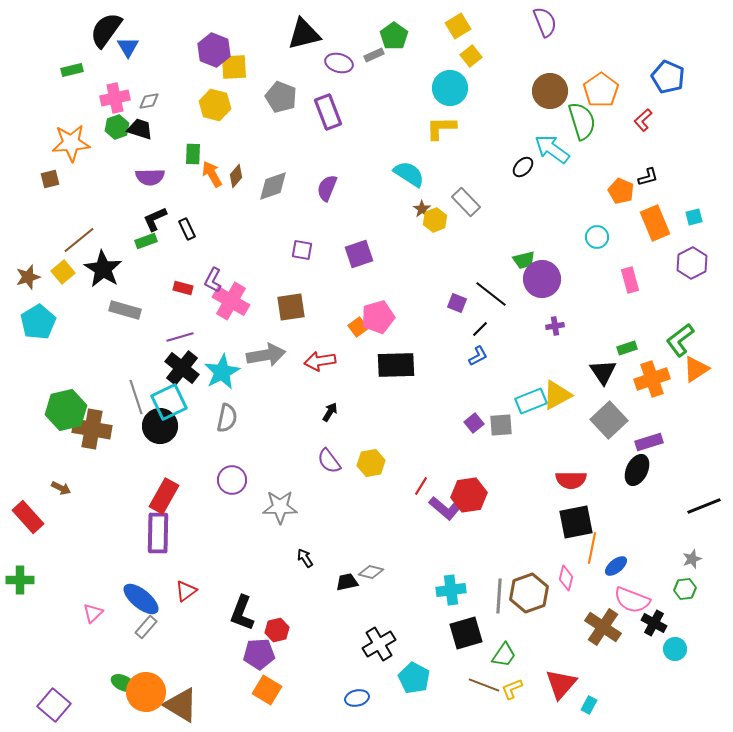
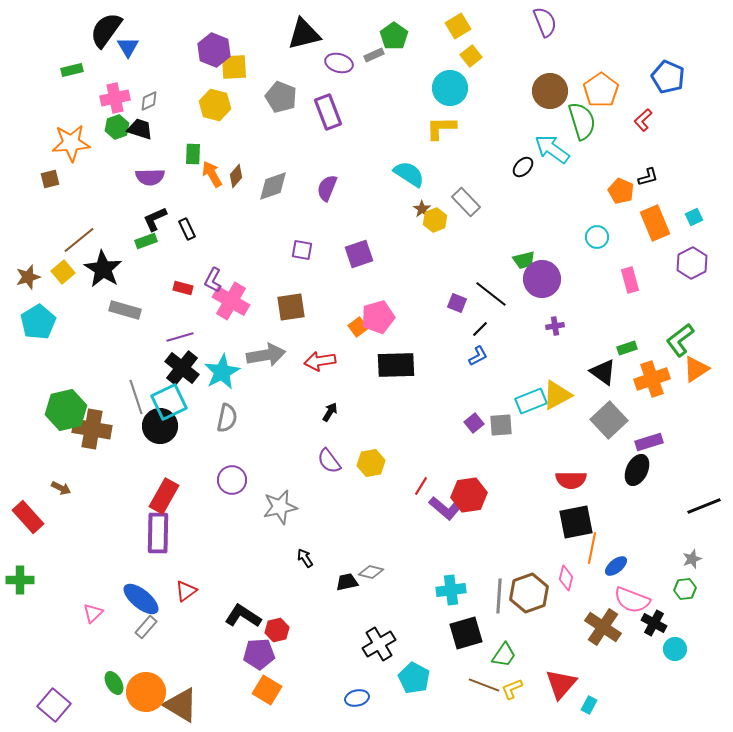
gray diamond at (149, 101): rotated 15 degrees counterclockwise
cyan square at (694, 217): rotated 12 degrees counterclockwise
black triangle at (603, 372): rotated 20 degrees counterclockwise
gray star at (280, 507): rotated 12 degrees counterclockwise
black L-shape at (242, 613): moved 1 px right, 3 px down; rotated 102 degrees clockwise
green ellipse at (123, 683): moved 9 px left; rotated 35 degrees clockwise
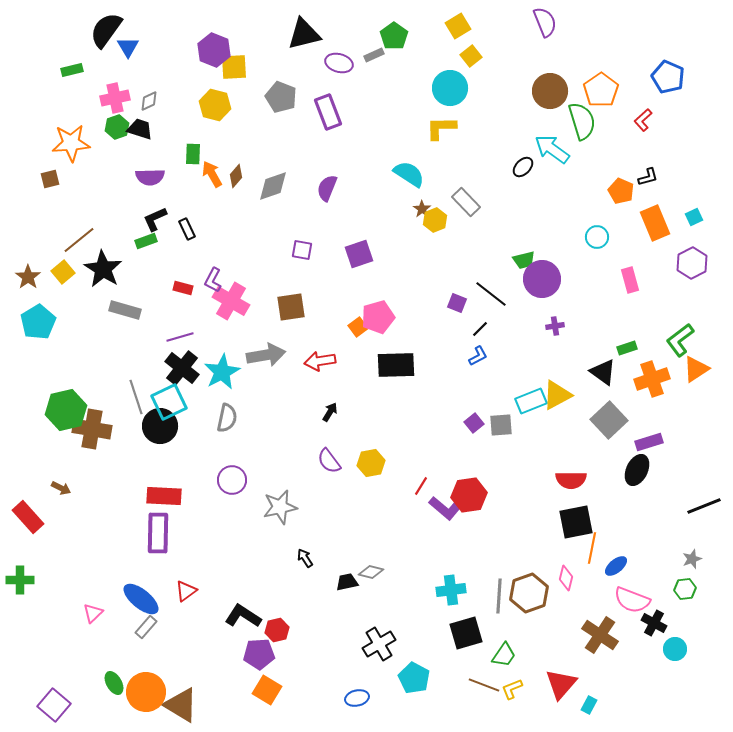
brown star at (28, 277): rotated 20 degrees counterclockwise
red rectangle at (164, 496): rotated 64 degrees clockwise
brown cross at (603, 627): moved 3 px left, 8 px down
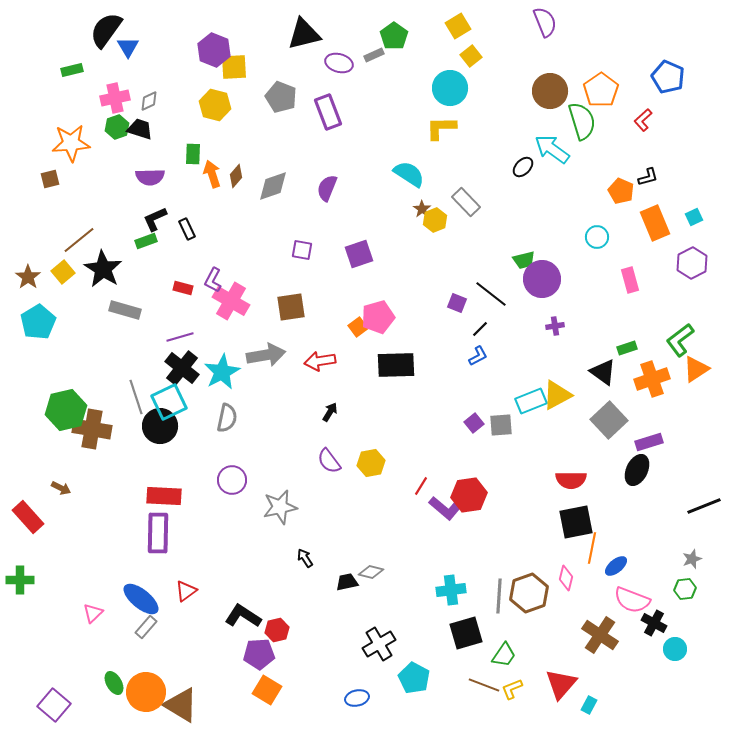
orange arrow at (212, 174): rotated 12 degrees clockwise
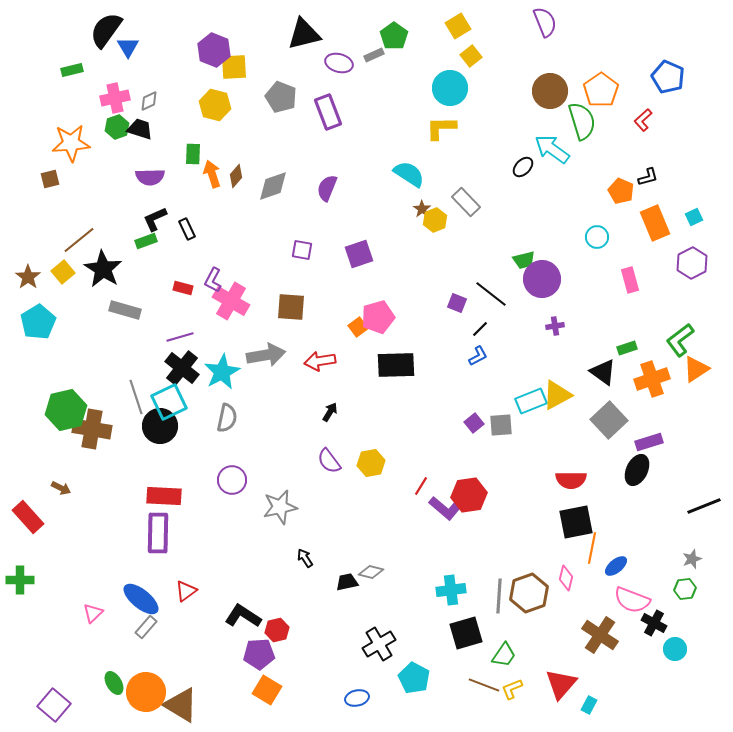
brown square at (291, 307): rotated 12 degrees clockwise
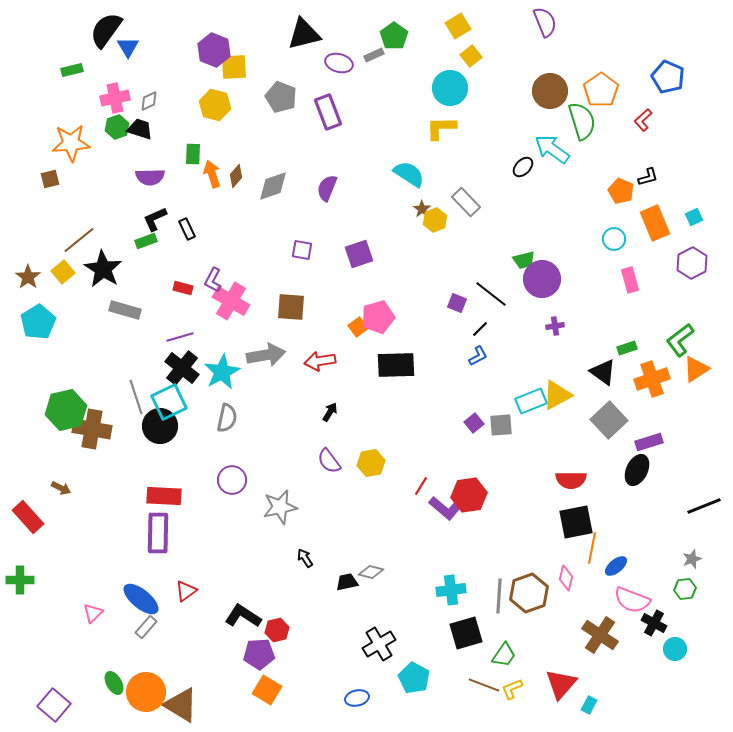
cyan circle at (597, 237): moved 17 px right, 2 px down
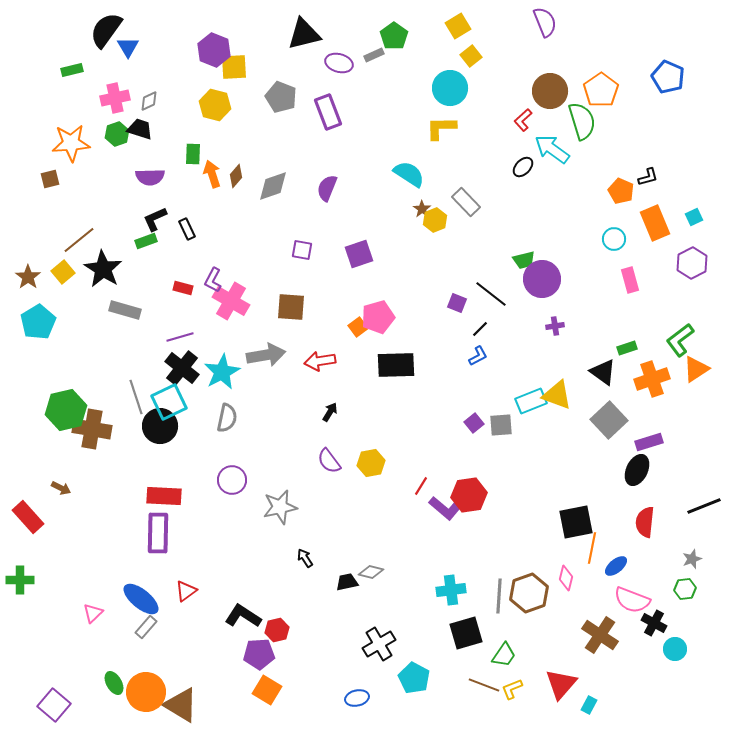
red L-shape at (643, 120): moved 120 px left
green hexagon at (117, 127): moved 7 px down
yellow triangle at (557, 395): rotated 48 degrees clockwise
red semicircle at (571, 480): moved 74 px right, 42 px down; rotated 96 degrees clockwise
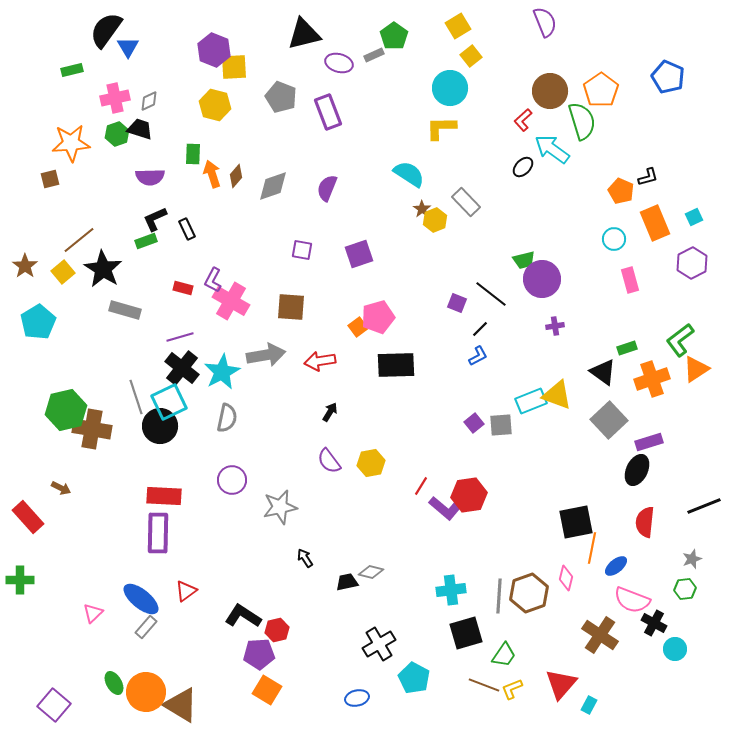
brown star at (28, 277): moved 3 px left, 11 px up
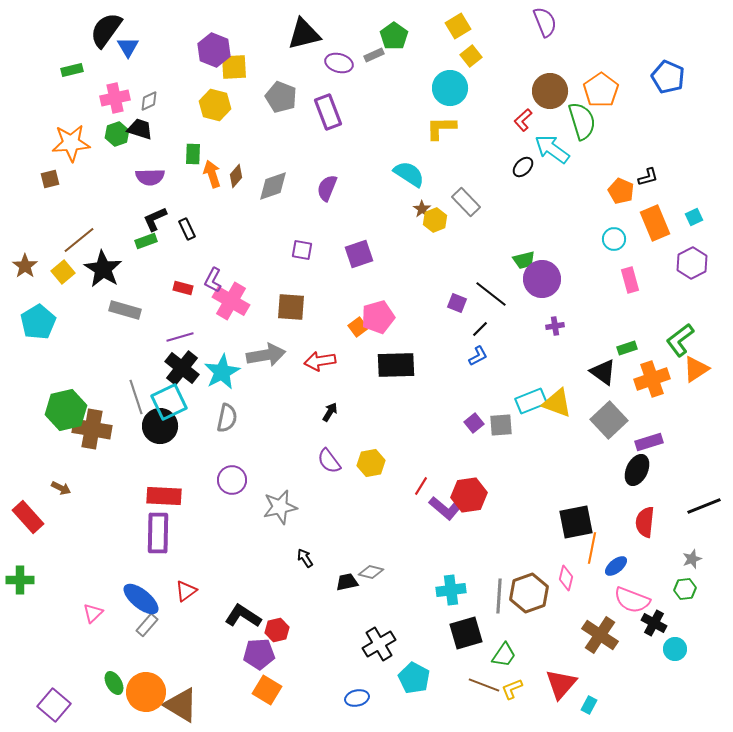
yellow triangle at (557, 395): moved 8 px down
gray rectangle at (146, 627): moved 1 px right, 2 px up
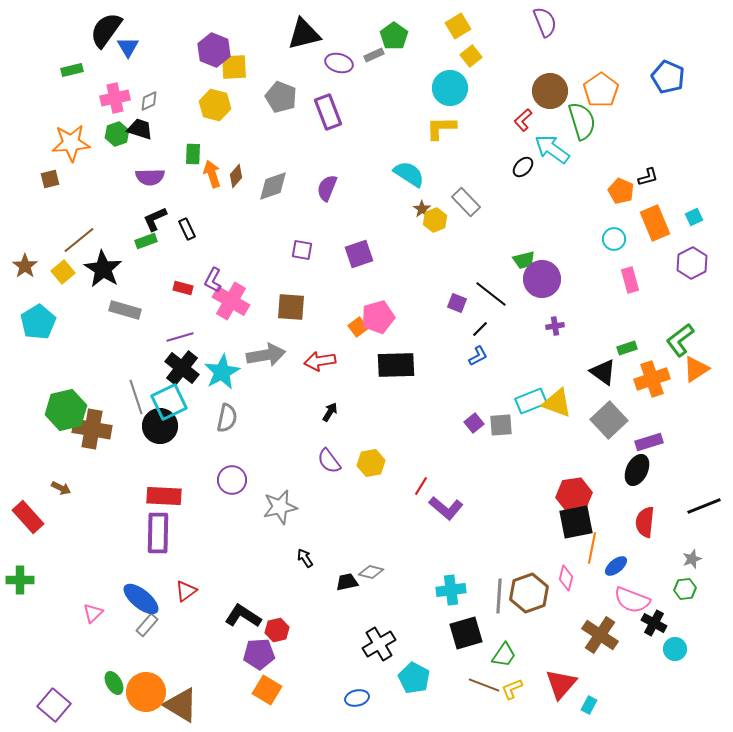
red hexagon at (469, 495): moved 105 px right
